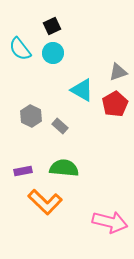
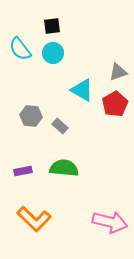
black square: rotated 18 degrees clockwise
gray hexagon: rotated 20 degrees counterclockwise
orange L-shape: moved 11 px left, 17 px down
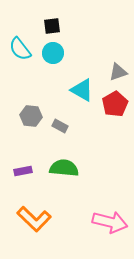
gray rectangle: rotated 14 degrees counterclockwise
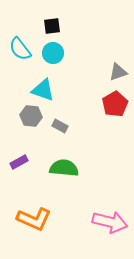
cyan triangle: moved 39 px left; rotated 10 degrees counterclockwise
purple rectangle: moved 4 px left, 9 px up; rotated 18 degrees counterclockwise
orange L-shape: rotated 20 degrees counterclockwise
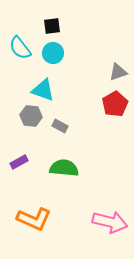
cyan semicircle: moved 1 px up
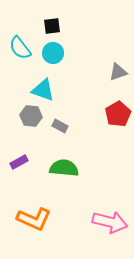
red pentagon: moved 3 px right, 10 px down
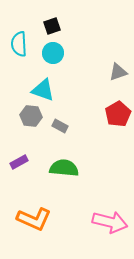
black square: rotated 12 degrees counterclockwise
cyan semicircle: moved 1 px left, 4 px up; rotated 35 degrees clockwise
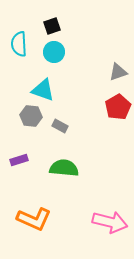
cyan circle: moved 1 px right, 1 px up
red pentagon: moved 7 px up
purple rectangle: moved 2 px up; rotated 12 degrees clockwise
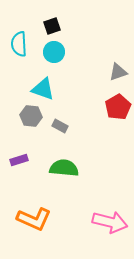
cyan triangle: moved 1 px up
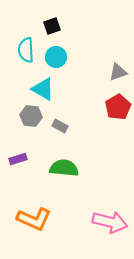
cyan semicircle: moved 7 px right, 6 px down
cyan circle: moved 2 px right, 5 px down
cyan triangle: rotated 10 degrees clockwise
purple rectangle: moved 1 px left, 1 px up
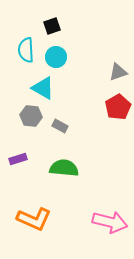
cyan triangle: moved 1 px up
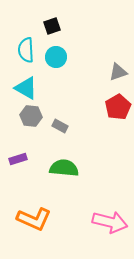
cyan triangle: moved 17 px left
